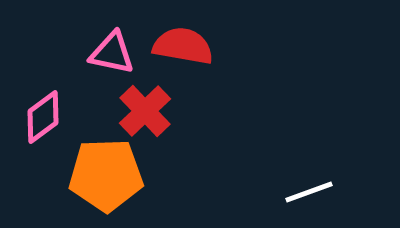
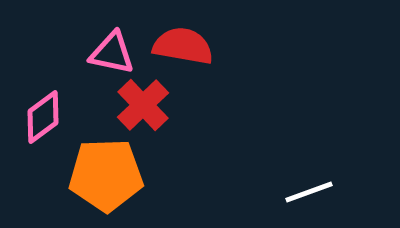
red cross: moved 2 px left, 6 px up
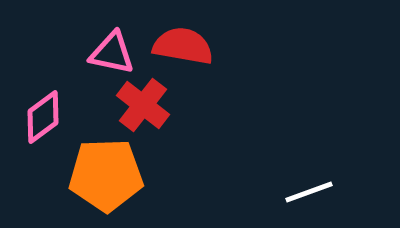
red cross: rotated 8 degrees counterclockwise
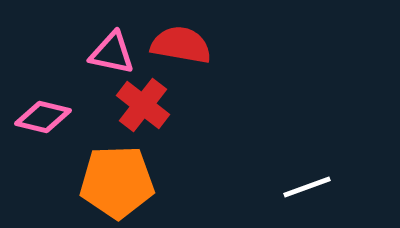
red semicircle: moved 2 px left, 1 px up
pink diamond: rotated 50 degrees clockwise
orange pentagon: moved 11 px right, 7 px down
white line: moved 2 px left, 5 px up
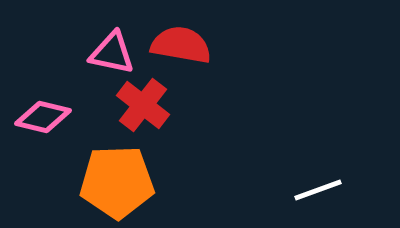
white line: moved 11 px right, 3 px down
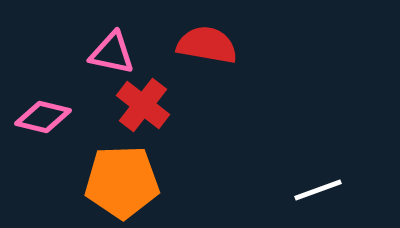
red semicircle: moved 26 px right
orange pentagon: moved 5 px right
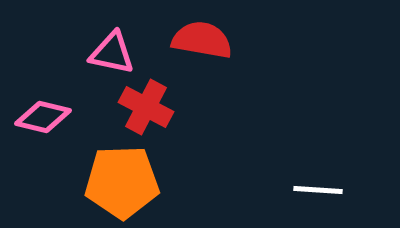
red semicircle: moved 5 px left, 5 px up
red cross: moved 3 px right, 2 px down; rotated 10 degrees counterclockwise
white line: rotated 24 degrees clockwise
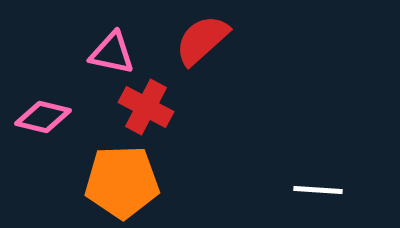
red semicircle: rotated 52 degrees counterclockwise
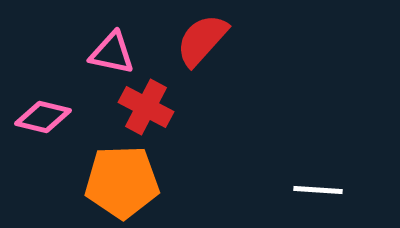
red semicircle: rotated 6 degrees counterclockwise
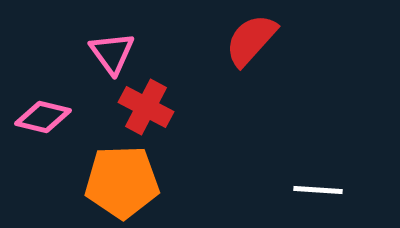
red semicircle: moved 49 px right
pink triangle: rotated 42 degrees clockwise
